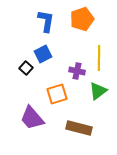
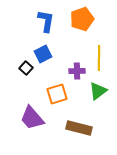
purple cross: rotated 14 degrees counterclockwise
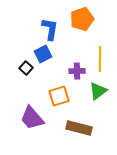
blue L-shape: moved 4 px right, 8 px down
yellow line: moved 1 px right, 1 px down
orange square: moved 2 px right, 2 px down
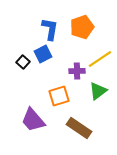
orange pentagon: moved 8 px down
yellow line: rotated 55 degrees clockwise
black square: moved 3 px left, 6 px up
purple trapezoid: moved 1 px right, 2 px down
brown rectangle: rotated 20 degrees clockwise
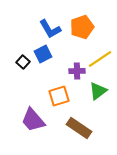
blue L-shape: rotated 140 degrees clockwise
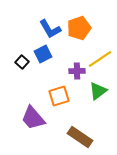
orange pentagon: moved 3 px left, 1 px down
black square: moved 1 px left
purple trapezoid: moved 2 px up
brown rectangle: moved 1 px right, 9 px down
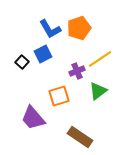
purple cross: rotated 21 degrees counterclockwise
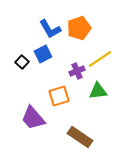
green triangle: rotated 30 degrees clockwise
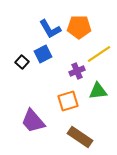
orange pentagon: moved 1 px up; rotated 20 degrees clockwise
yellow line: moved 1 px left, 5 px up
orange square: moved 9 px right, 5 px down
purple trapezoid: moved 3 px down
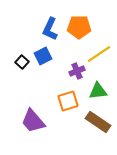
blue L-shape: rotated 55 degrees clockwise
blue square: moved 2 px down
brown rectangle: moved 18 px right, 15 px up
